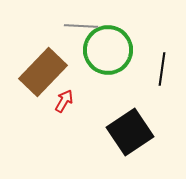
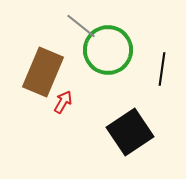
gray line: rotated 36 degrees clockwise
brown rectangle: rotated 21 degrees counterclockwise
red arrow: moved 1 px left, 1 px down
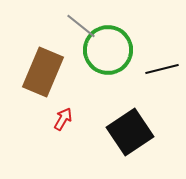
black line: rotated 68 degrees clockwise
red arrow: moved 17 px down
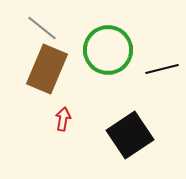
gray line: moved 39 px left, 2 px down
brown rectangle: moved 4 px right, 3 px up
red arrow: rotated 20 degrees counterclockwise
black square: moved 3 px down
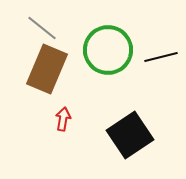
black line: moved 1 px left, 12 px up
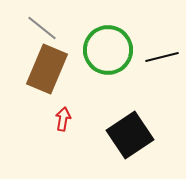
black line: moved 1 px right
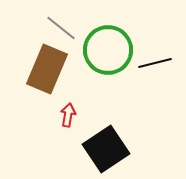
gray line: moved 19 px right
black line: moved 7 px left, 6 px down
red arrow: moved 5 px right, 4 px up
black square: moved 24 px left, 14 px down
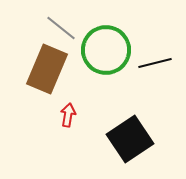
green circle: moved 2 px left
black square: moved 24 px right, 10 px up
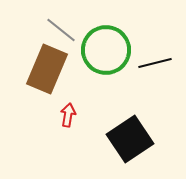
gray line: moved 2 px down
